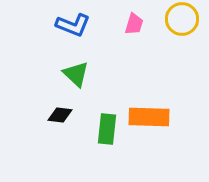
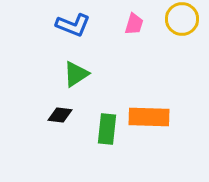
green triangle: rotated 44 degrees clockwise
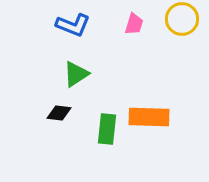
black diamond: moved 1 px left, 2 px up
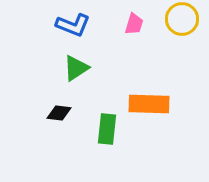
green triangle: moved 6 px up
orange rectangle: moved 13 px up
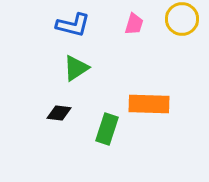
blue L-shape: rotated 8 degrees counterclockwise
green rectangle: rotated 12 degrees clockwise
